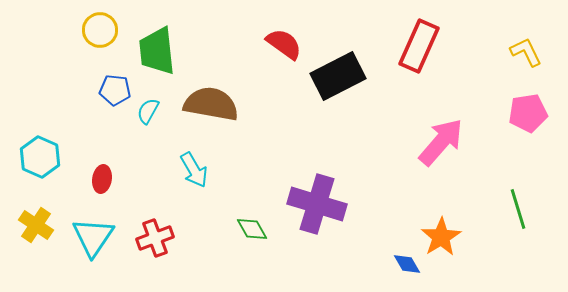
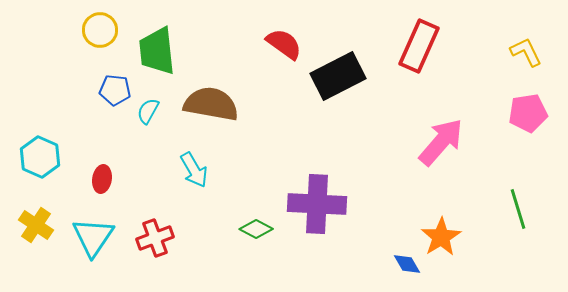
purple cross: rotated 14 degrees counterclockwise
green diamond: moved 4 px right; rotated 32 degrees counterclockwise
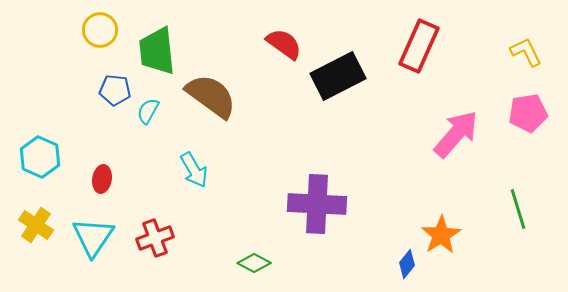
brown semicircle: moved 8 px up; rotated 26 degrees clockwise
pink arrow: moved 15 px right, 8 px up
green diamond: moved 2 px left, 34 px down
orange star: moved 2 px up
blue diamond: rotated 68 degrees clockwise
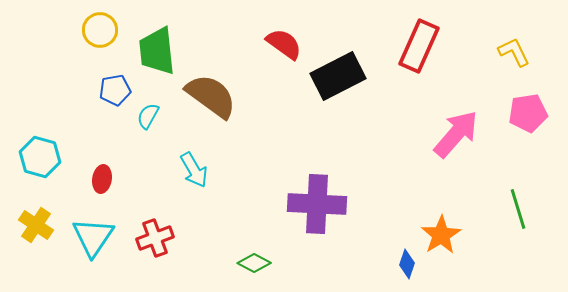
yellow L-shape: moved 12 px left
blue pentagon: rotated 16 degrees counterclockwise
cyan semicircle: moved 5 px down
cyan hexagon: rotated 9 degrees counterclockwise
blue diamond: rotated 20 degrees counterclockwise
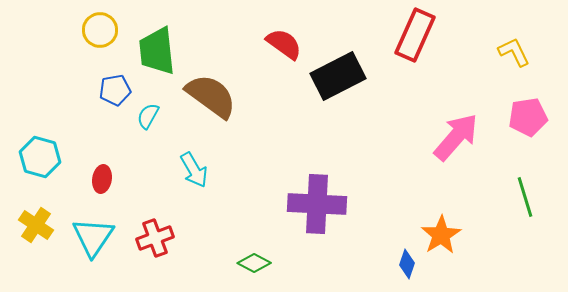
red rectangle: moved 4 px left, 11 px up
pink pentagon: moved 4 px down
pink arrow: moved 3 px down
green line: moved 7 px right, 12 px up
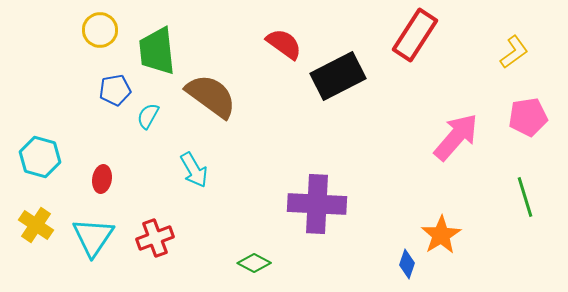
red rectangle: rotated 9 degrees clockwise
yellow L-shape: rotated 80 degrees clockwise
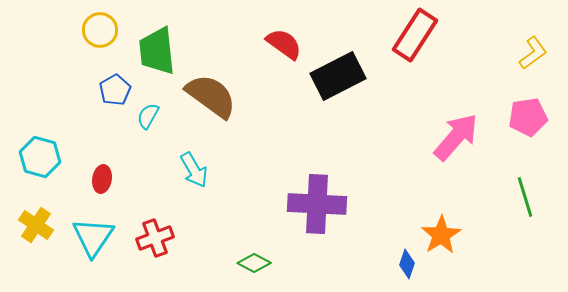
yellow L-shape: moved 19 px right, 1 px down
blue pentagon: rotated 20 degrees counterclockwise
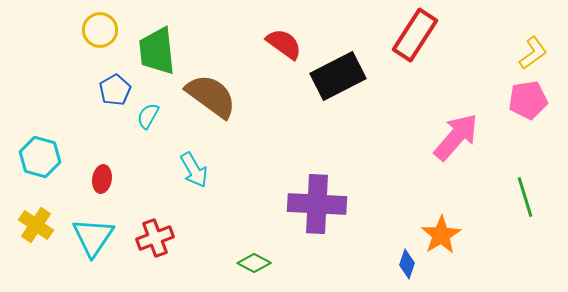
pink pentagon: moved 17 px up
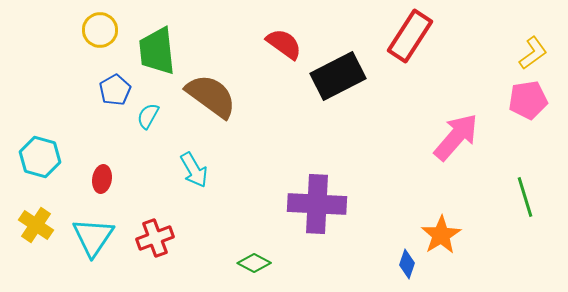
red rectangle: moved 5 px left, 1 px down
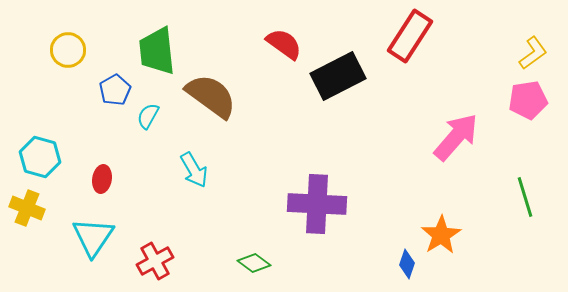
yellow circle: moved 32 px left, 20 px down
yellow cross: moved 9 px left, 17 px up; rotated 12 degrees counterclockwise
red cross: moved 23 px down; rotated 9 degrees counterclockwise
green diamond: rotated 8 degrees clockwise
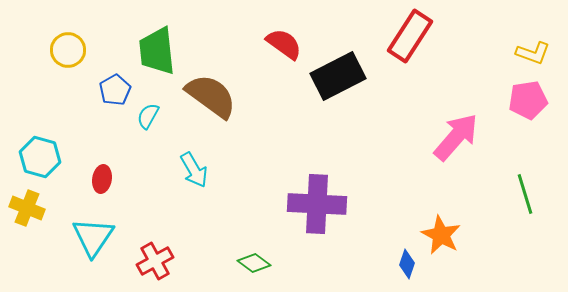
yellow L-shape: rotated 56 degrees clockwise
green line: moved 3 px up
orange star: rotated 12 degrees counterclockwise
